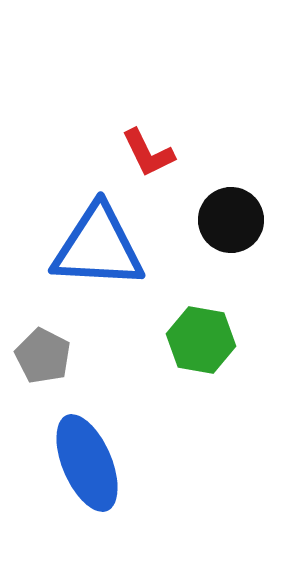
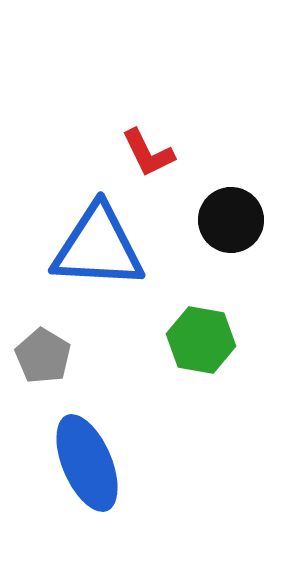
gray pentagon: rotated 4 degrees clockwise
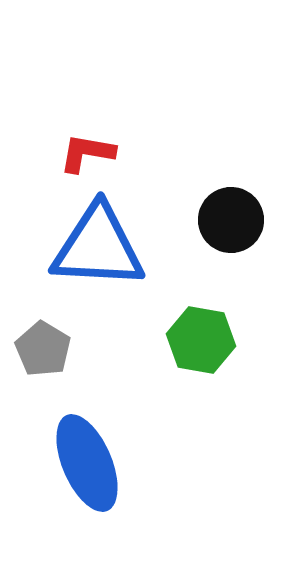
red L-shape: moved 61 px left; rotated 126 degrees clockwise
gray pentagon: moved 7 px up
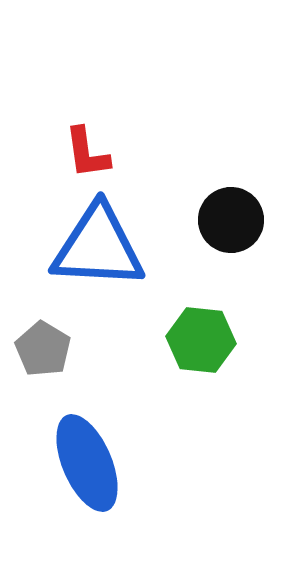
red L-shape: rotated 108 degrees counterclockwise
green hexagon: rotated 4 degrees counterclockwise
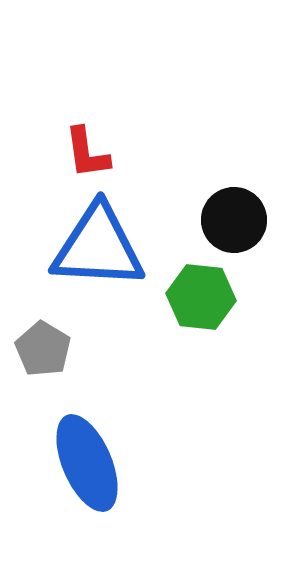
black circle: moved 3 px right
green hexagon: moved 43 px up
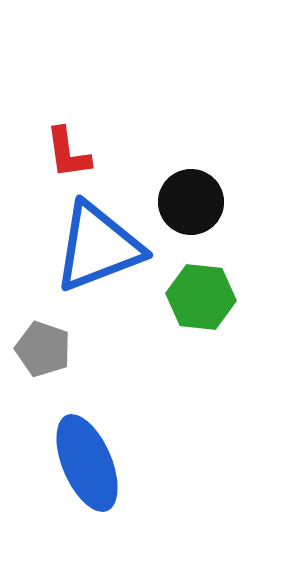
red L-shape: moved 19 px left
black circle: moved 43 px left, 18 px up
blue triangle: rotated 24 degrees counterclockwise
gray pentagon: rotated 12 degrees counterclockwise
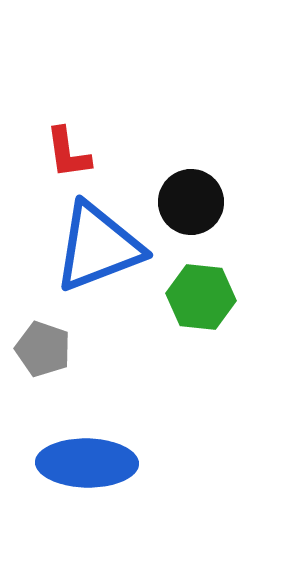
blue ellipse: rotated 66 degrees counterclockwise
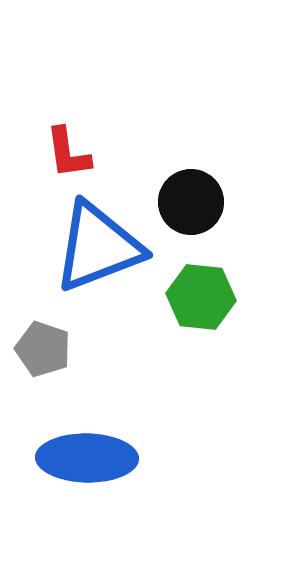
blue ellipse: moved 5 px up
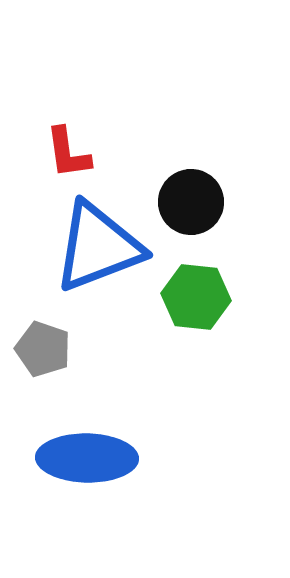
green hexagon: moved 5 px left
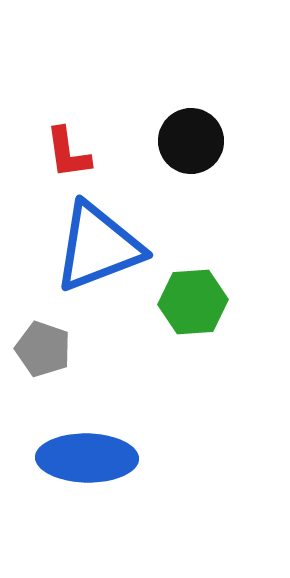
black circle: moved 61 px up
green hexagon: moved 3 px left, 5 px down; rotated 10 degrees counterclockwise
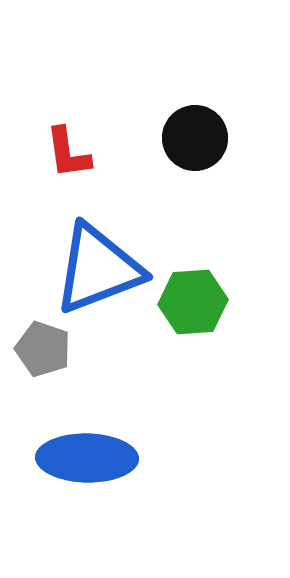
black circle: moved 4 px right, 3 px up
blue triangle: moved 22 px down
